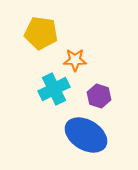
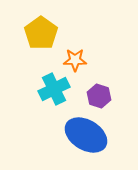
yellow pentagon: rotated 28 degrees clockwise
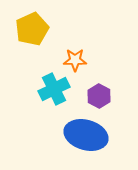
yellow pentagon: moved 9 px left, 4 px up; rotated 12 degrees clockwise
purple hexagon: rotated 10 degrees clockwise
blue ellipse: rotated 15 degrees counterclockwise
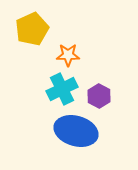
orange star: moved 7 px left, 5 px up
cyan cross: moved 8 px right
blue ellipse: moved 10 px left, 4 px up
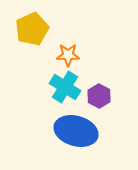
cyan cross: moved 3 px right, 2 px up; rotated 32 degrees counterclockwise
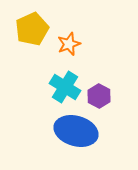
orange star: moved 1 px right, 11 px up; rotated 20 degrees counterclockwise
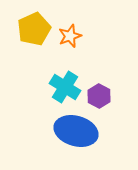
yellow pentagon: moved 2 px right
orange star: moved 1 px right, 8 px up
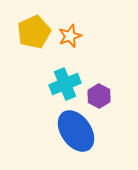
yellow pentagon: moved 3 px down
cyan cross: moved 3 px up; rotated 36 degrees clockwise
blue ellipse: rotated 39 degrees clockwise
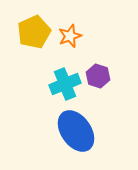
purple hexagon: moved 1 px left, 20 px up; rotated 10 degrees counterclockwise
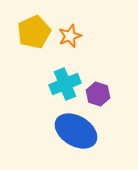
purple hexagon: moved 18 px down
blue ellipse: rotated 24 degrees counterclockwise
